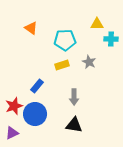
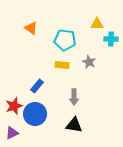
cyan pentagon: rotated 10 degrees clockwise
yellow rectangle: rotated 24 degrees clockwise
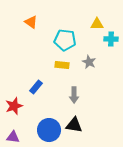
orange triangle: moved 6 px up
blue rectangle: moved 1 px left, 1 px down
gray arrow: moved 2 px up
blue circle: moved 14 px right, 16 px down
purple triangle: moved 1 px right, 4 px down; rotated 32 degrees clockwise
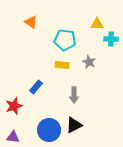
black triangle: rotated 36 degrees counterclockwise
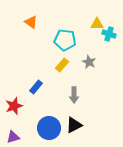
cyan cross: moved 2 px left, 5 px up; rotated 16 degrees clockwise
yellow rectangle: rotated 56 degrees counterclockwise
blue circle: moved 2 px up
purple triangle: rotated 24 degrees counterclockwise
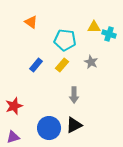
yellow triangle: moved 3 px left, 3 px down
gray star: moved 2 px right
blue rectangle: moved 22 px up
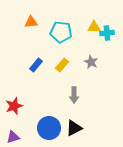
orange triangle: rotated 40 degrees counterclockwise
cyan cross: moved 2 px left, 1 px up; rotated 24 degrees counterclockwise
cyan pentagon: moved 4 px left, 8 px up
black triangle: moved 3 px down
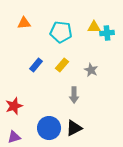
orange triangle: moved 7 px left, 1 px down
gray star: moved 8 px down
purple triangle: moved 1 px right
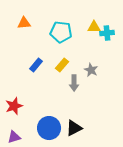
gray arrow: moved 12 px up
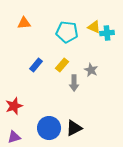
yellow triangle: rotated 24 degrees clockwise
cyan pentagon: moved 6 px right
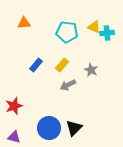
gray arrow: moved 6 px left, 2 px down; rotated 63 degrees clockwise
black triangle: rotated 18 degrees counterclockwise
purple triangle: rotated 32 degrees clockwise
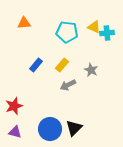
blue circle: moved 1 px right, 1 px down
purple triangle: moved 1 px right, 5 px up
